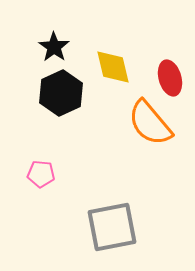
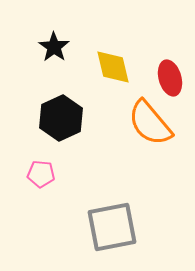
black hexagon: moved 25 px down
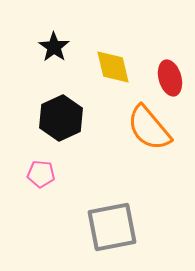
orange semicircle: moved 1 px left, 5 px down
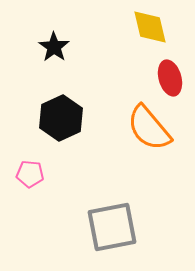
yellow diamond: moved 37 px right, 40 px up
pink pentagon: moved 11 px left
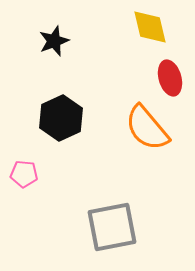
black star: moved 6 px up; rotated 16 degrees clockwise
orange semicircle: moved 2 px left
pink pentagon: moved 6 px left
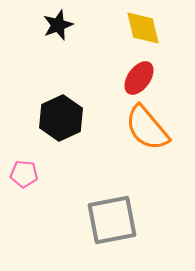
yellow diamond: moved 7 px left, 1 px down
black star: moved 4 px right, 16 px up
red ellipse: moved 31 px left; rotated 52 degrees clockwise
gray square: moved 7 px up
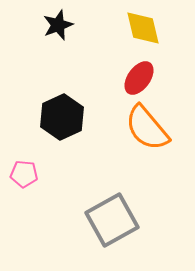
black hexagon: moved 1 px right, 1 px up
gray square: rotated 18 degrees counterclockwise
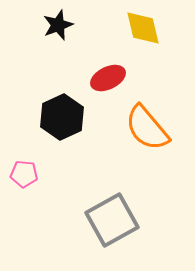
red ellipse: moved 31 px left; rotated 28 degrees clockwise
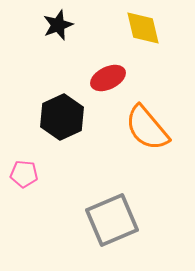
gray square: rotated 6 degrees clockwise
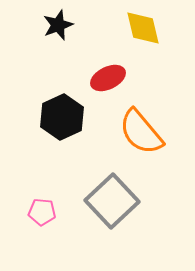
orange semicircle: moved 6 px left, 4 px down
pink pentagon: moved 18 px right, 38 px down
gray square: moved 19 px up; rotated 20 degrees counterclockwise
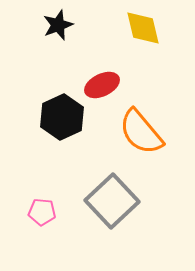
red ellipse: moved 6 px left, 7 px down
